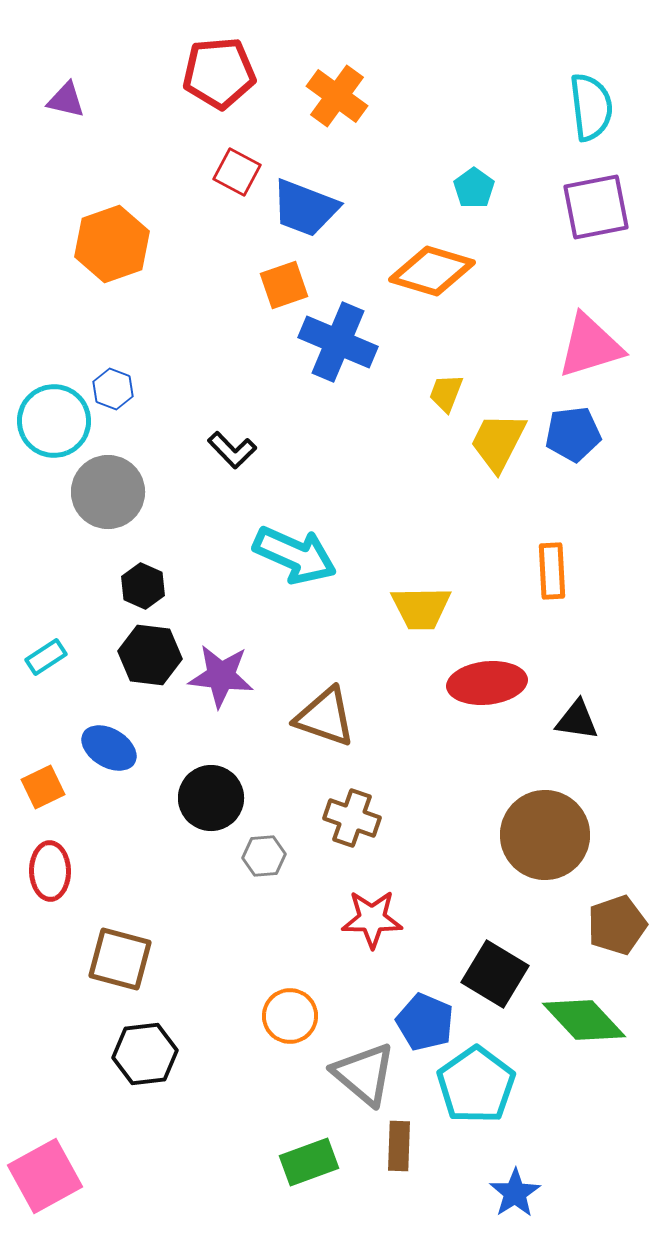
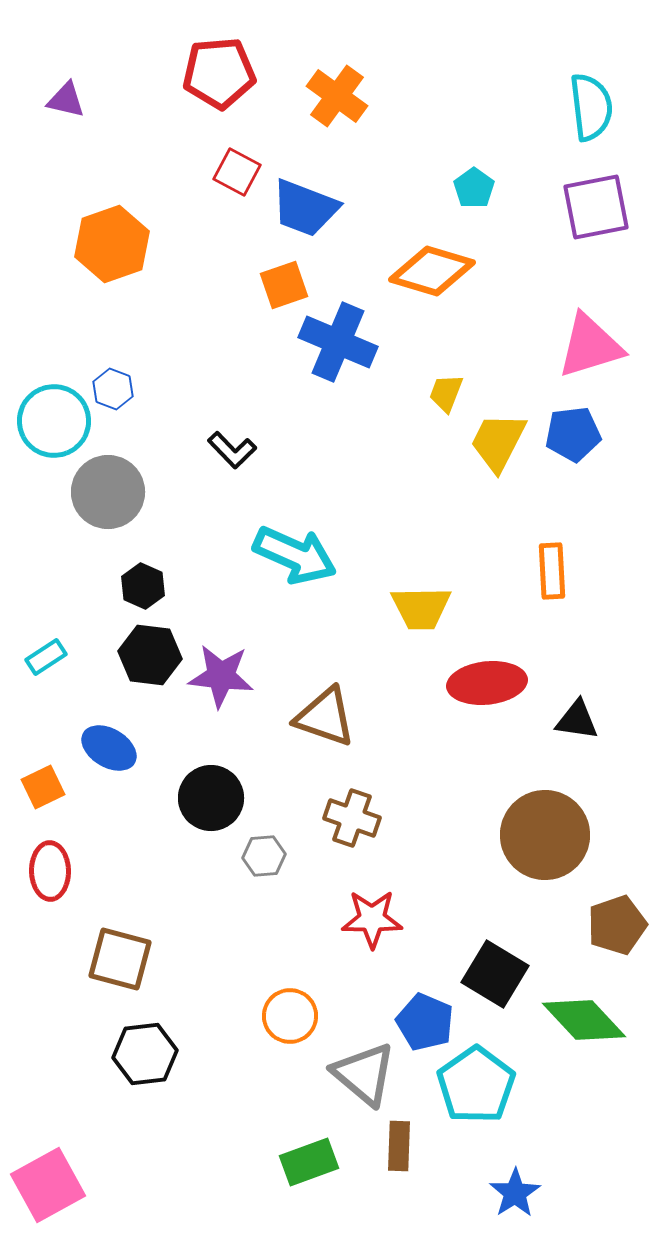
pink square at (45, 1176): moved 3 px right, 9 px down
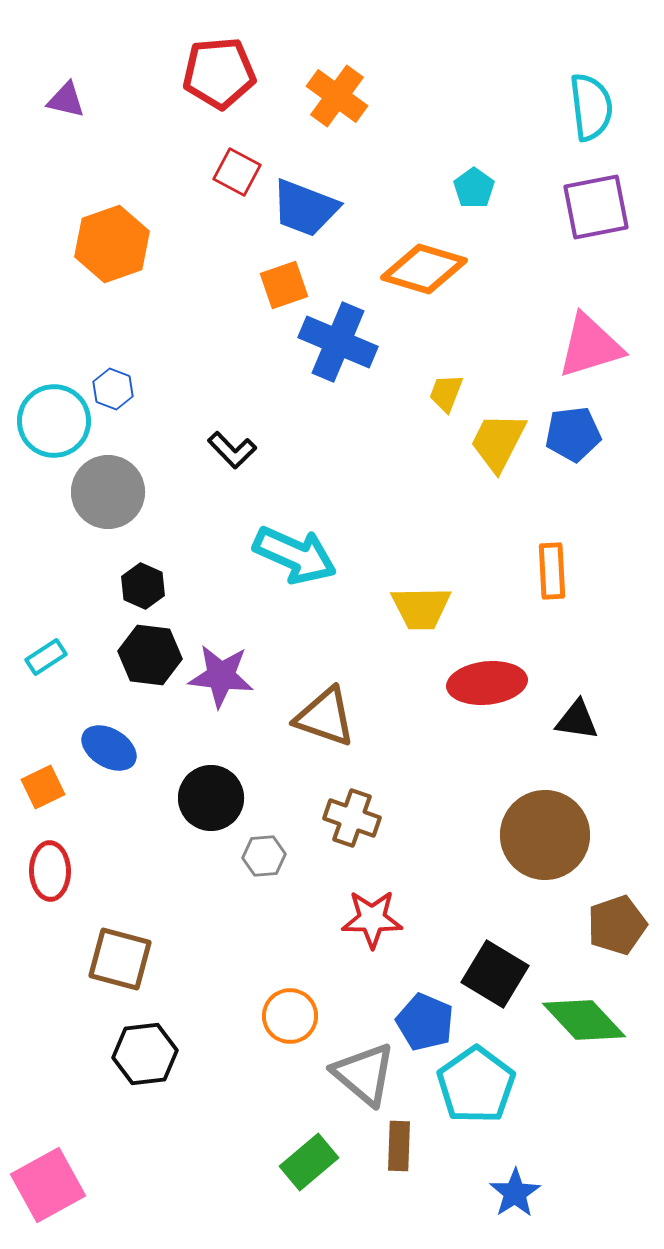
orange diamond at (432, 271): moved 8 px left, 2 px up
green rectangle at (309, 1162): rotated 20 degrees counterclockwise
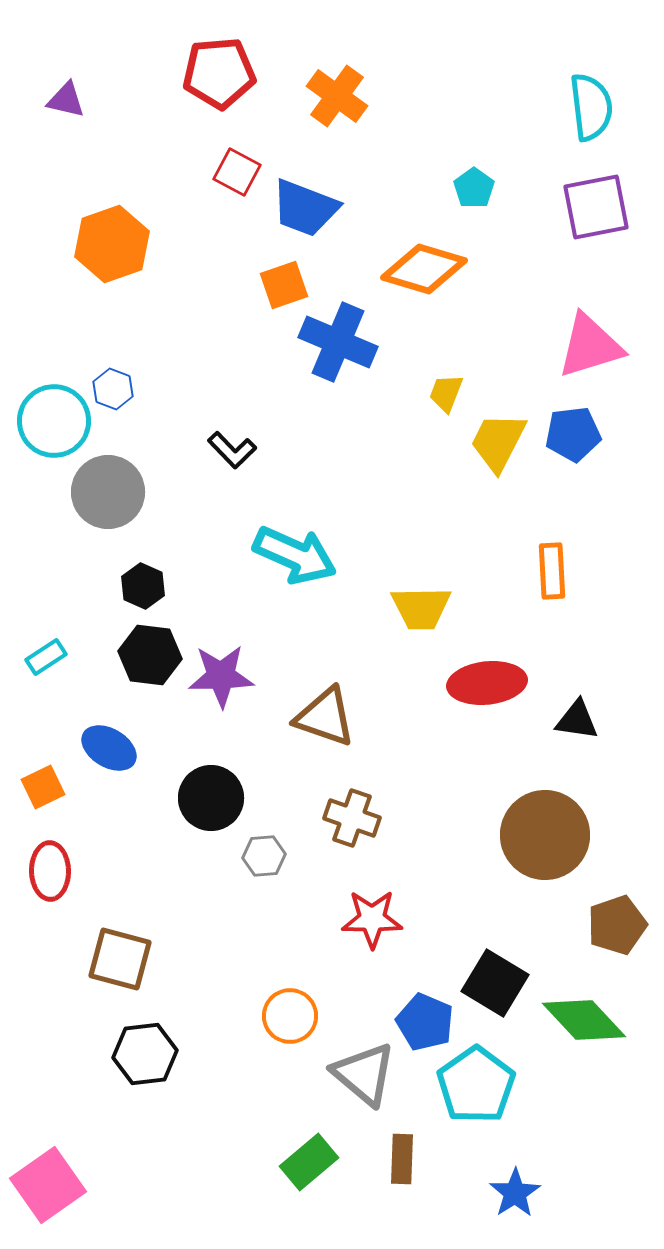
purple star at (221, 676): rotated 8 degrees counterclockwise
black square at (495, 974): moved 9 px down
brown rectangle at (399, 1146): moved 3 px right, 13 px down
pink square at (48, 1185): rotated 6 degrees counterclockwise
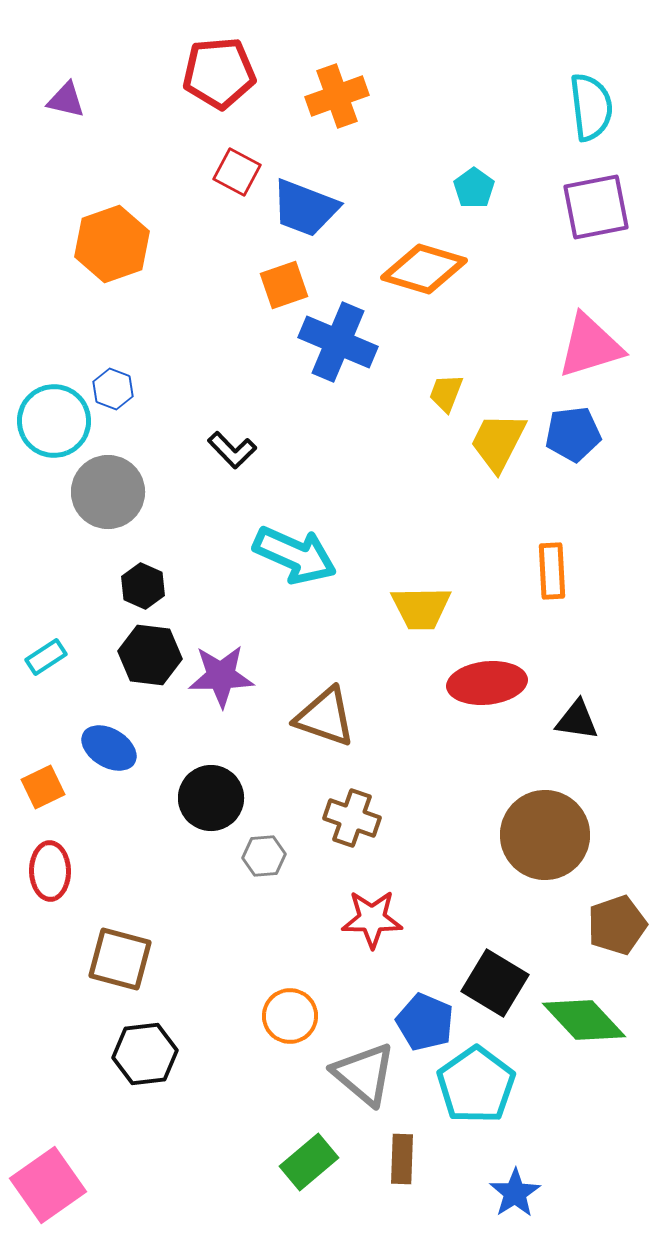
orange cross at (337, 96): rotated 34 degrees clockwise
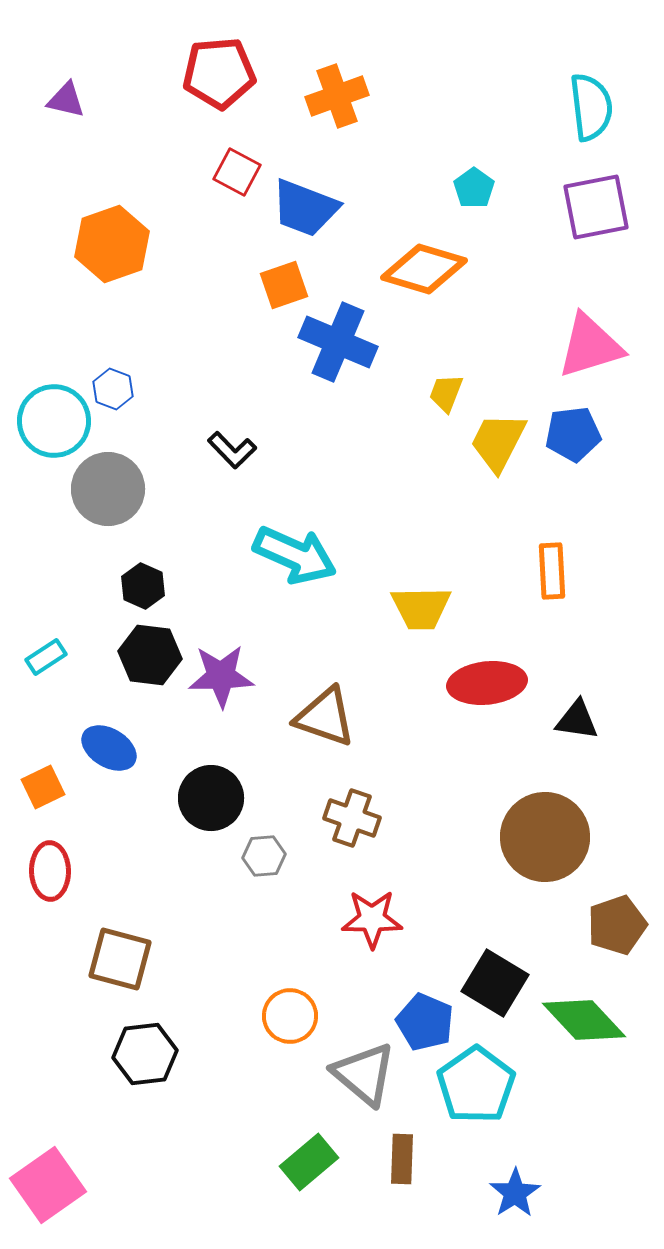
gray circle at (108, 492): moved 3 px up
brown circle at (545, 835): moved 2 px down
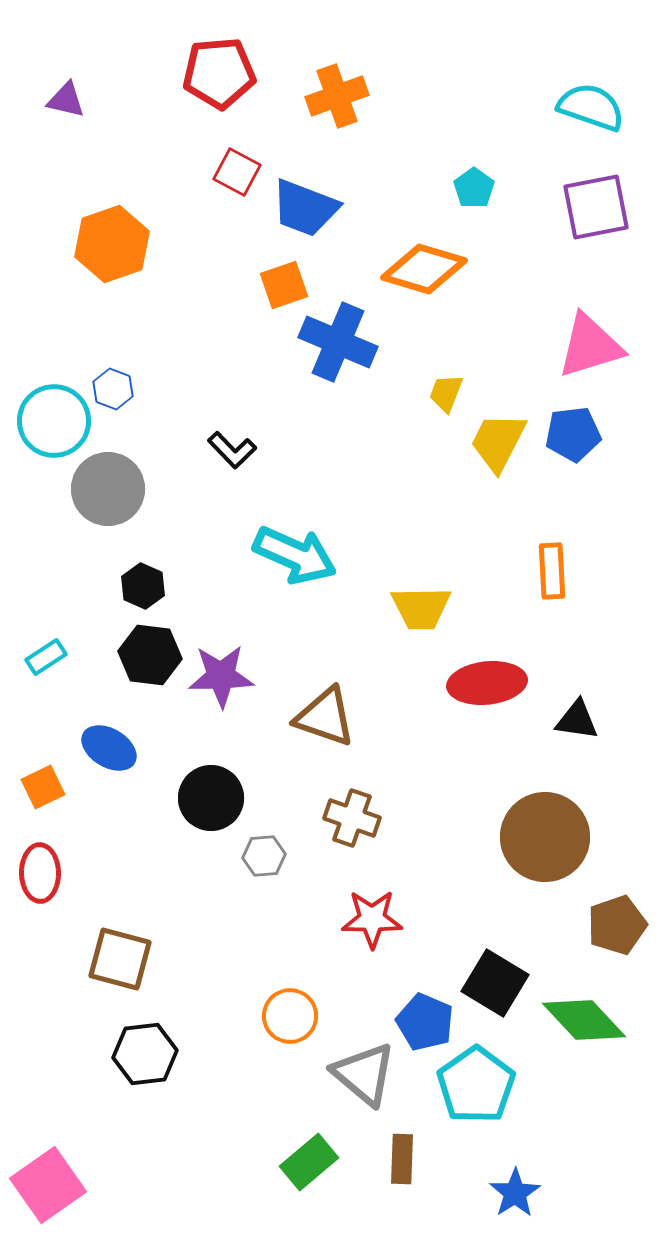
cyan semicircle at (591, 107): rotated 64 degrees counterclockwise
red ellipse at (50, 871): moved 10 px left, 2 px down
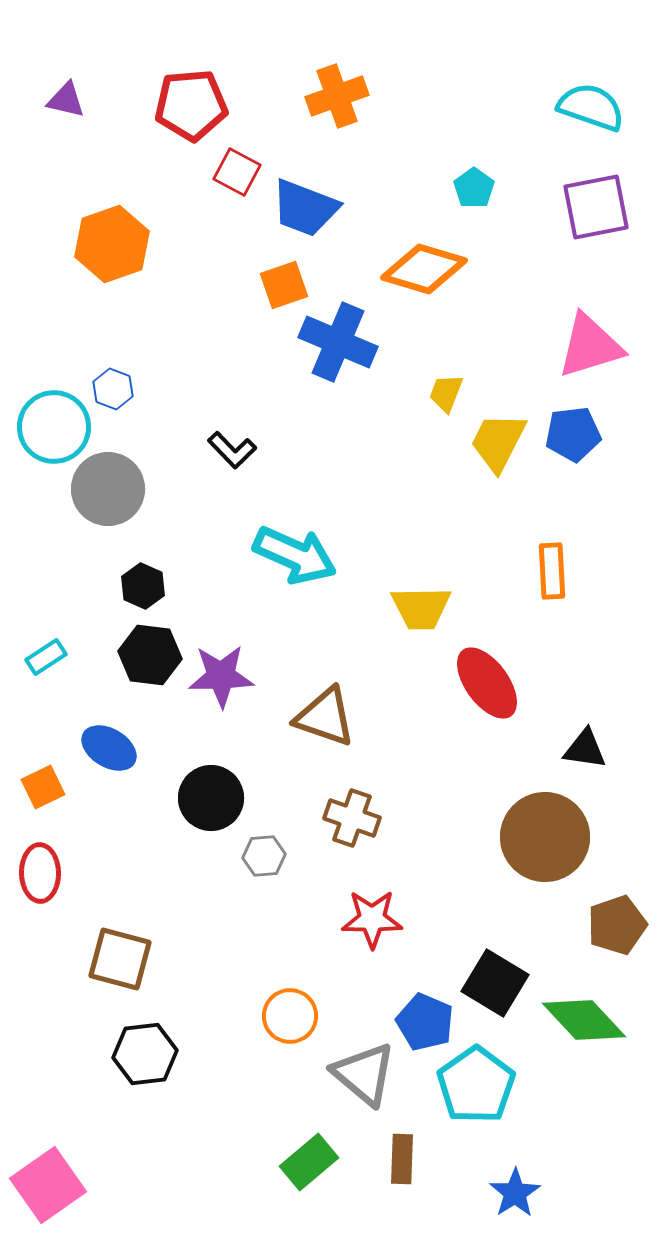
red pentagon at (219, 73): moved 28 px left, 32 px down
cyan circle at (54, 421): moved 6 px down
red ellipse at (487, 683): rotated 60 degrees clockwise
black triangle at (577, 720): moved 8 px right, 29 px down
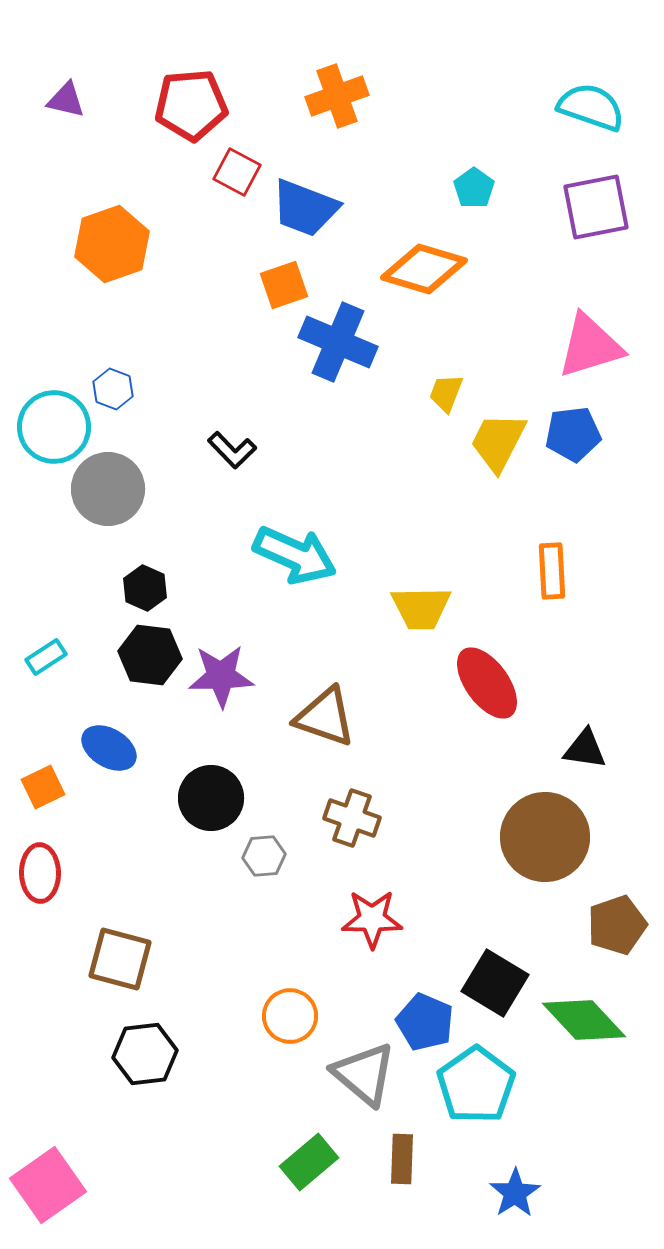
black hexagon at (143, 586): moved 2 px right, 2 px down
